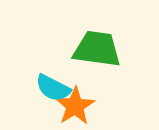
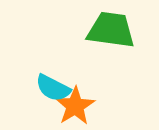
green trapezoid: moved 14 px right, 19 px up
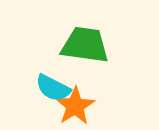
green trapezoid: moved 26 px left, 15 px down
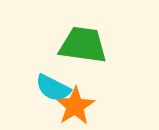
green trapezoid: moved 2 px left
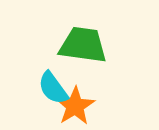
cyan semicircle: rotated 27 degrees clockwise
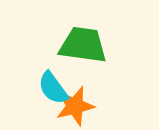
orange star: rotated 18 degrees clockwise
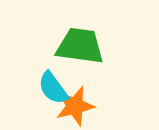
green trapezoid: moved 3 px left, 1 px down
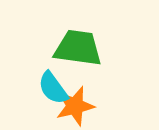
green trapezoid: moved 2 px left, 2 px down
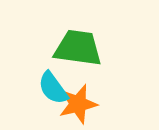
orange star: moved 3 px right, 2 px up
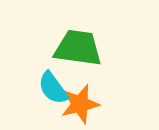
orange star: moved 2 px right
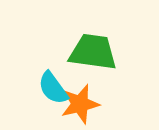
green trapezoid: moved 15 px right, 4 px down
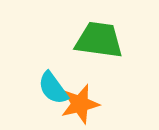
green trapezoid: moved 6 px right, 12 px up
